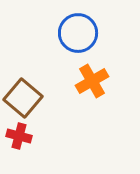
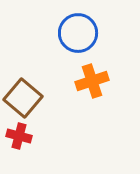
orange cross: rotated 12 degrees clockwise
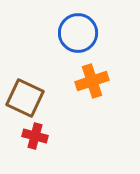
brown square: moved 2 px right; rotated 15 degrees counterclockwise
red cross: moved 16 px right
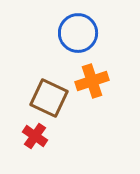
brown square: moved 24 px right
red cross: rotated 20 degrees clockwise
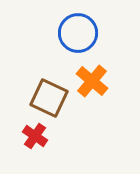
orange cross: rotated 32 degrees counterclockwise
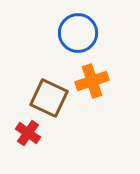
orange cross: rotated 32 degrees clockwise
red cross: moved 7 px left, 3 px up
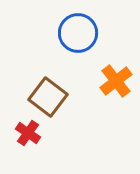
orange cross: moved 24 px right; rotated 20 degrees counterclockwise
brown square: moved 1 px left, 1 px up; rotated 12 degrees clockwise
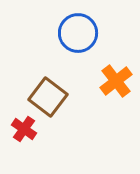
red cross: moved 4 px left, 4 px up
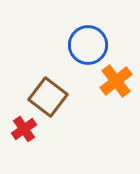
blue circle: moved 10 px right, 12 px down
red cross: rotated 20 degrees clockwise
